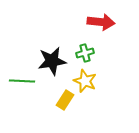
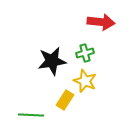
green line: moved 9 px right, 34 px down
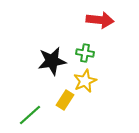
red arrow: moved 1 px left, 2 px up
green cross: rotated 24 degrees clockwise
yellow star: rotated 25 degrees clockwise
green line: moved 1 px left; rotated 45 degrees counterclockwise
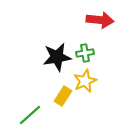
green cross: rotated 18 degrees counterclockwise
black star: moved 5 px right, 4 px up
yellow rectangle: moved 2 px left, 4 px up
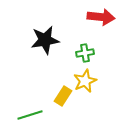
red arrow: moved 1 px right, 3 px up
black star: moved 12 px left, 17 px up
green line: rotated 25 degrees clockwise
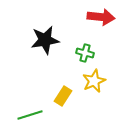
green cross: rotated 24 degrees clockwise
yellow star: moved 9 px right
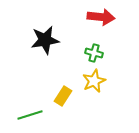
green cross: moved 9 px right
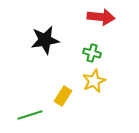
green cross: moved 2 px left
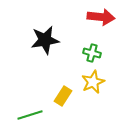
yellow star: moved 1 px left, 1 px down
